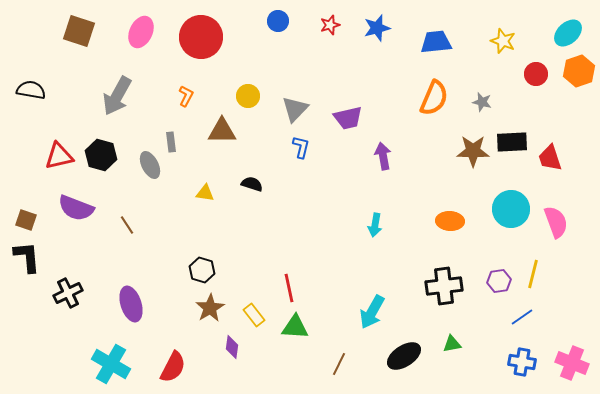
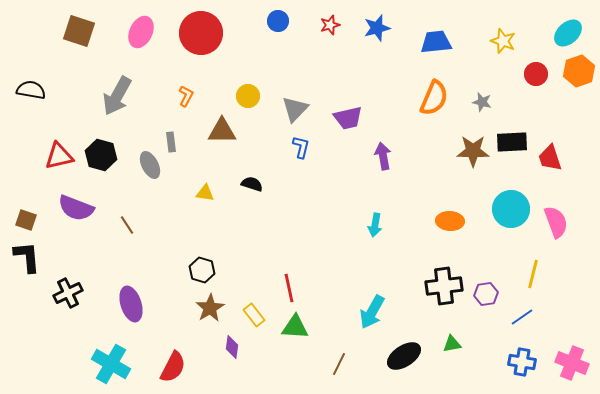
red circle at (201, 37): moved 4 px up
purple hexagon at (499, 281): moved 13 px left, 13 px down
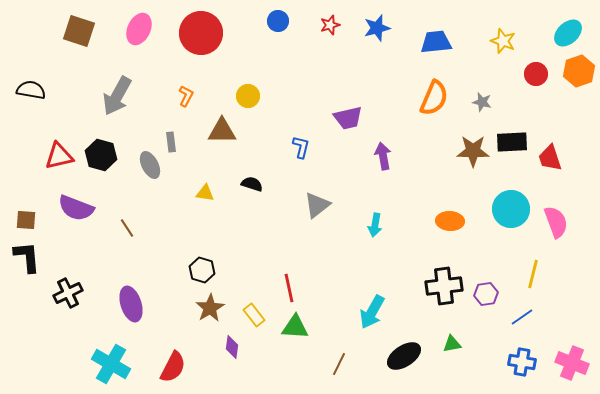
pink ellipse at (141, 32): moved 2 px left, 3 px up
gray triangle at (295, 109): moved 22 px right, 96 px down; rotated 8 degrees clockwise
brown square at (26, 220): rotated 15 degrees counterclockwise
brown line at (127, 225): moved 3 px down
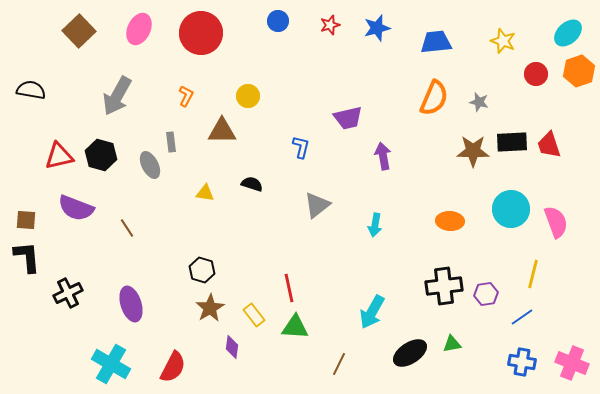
brown square at (79, 31): rotated 28 degrees clockwise
gray star at (482, 102): moved 3 px left
red trapezoid at (550, 158): moved 1 px left, 13 px up
black ellipse at (404, 356): moved 6 px right, 3 px up
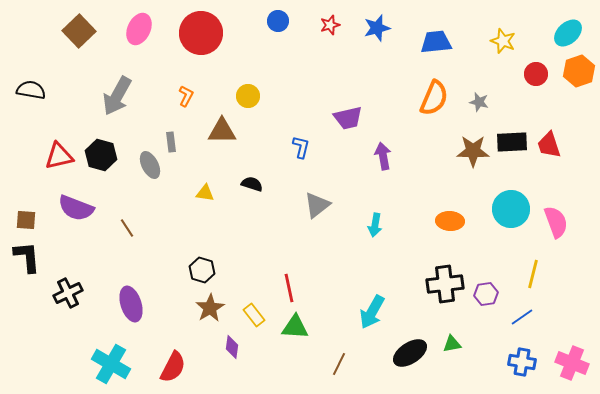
black cross at (444, 286): moved 1 px right, 2 px up
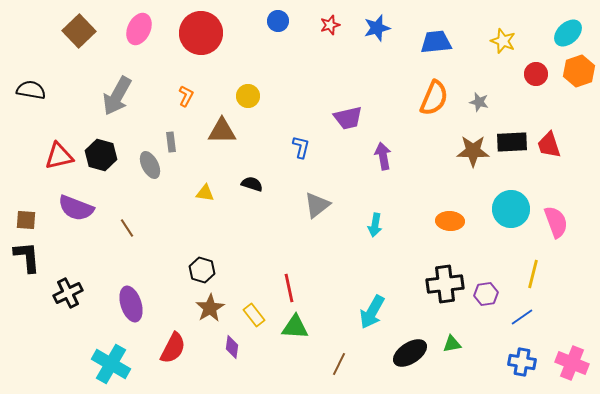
red semicircle at (173, 367): moved 19 px up
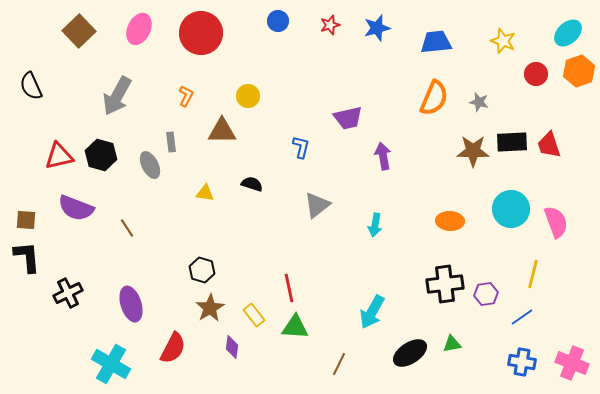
black semicircle at (31, 90): moved 4 px up; rotated 124 degrees counterclockwise
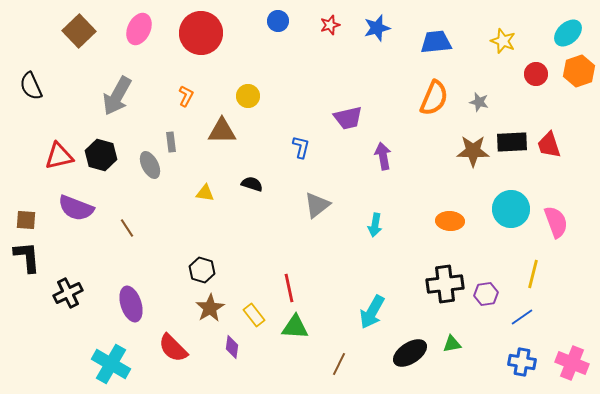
red semicircle at (173, 348): rotated 108 degrees clockwise
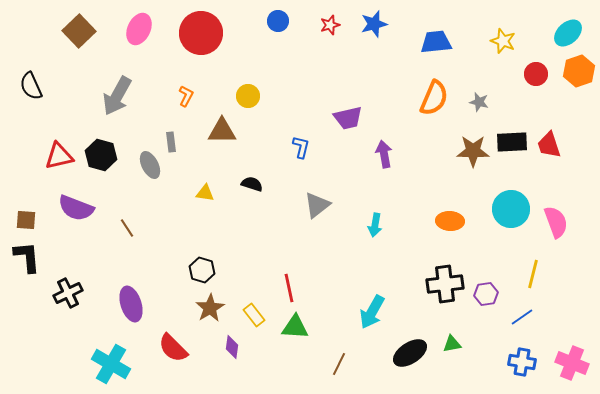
blue star at (377, 28): moved 3 px left, 4 px up
purple arrow at (383, 156): moved 1 px right, 2 px up
